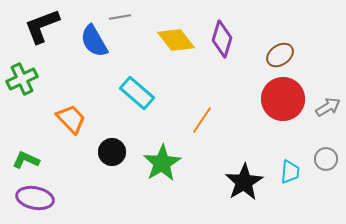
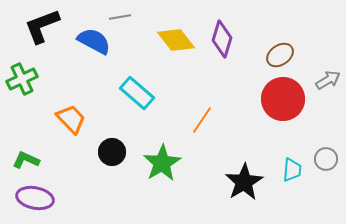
blue semicircle: rotated 148 degrees clockwise
gray arrow: moved 27 px up
cyan trapezoid: moved 2 px right, 2 px up
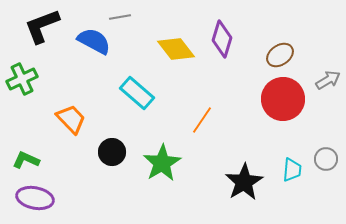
yellow diamond: moved 9 px down
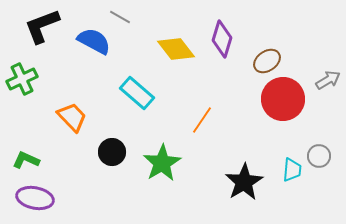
gray line: rotated 40 degrees clockwise
brown ellipse: moved 13 px left, 6 px down
orange trapezoid: moved 1 px right, 2 px up
gray circle: moved 7 px left, 3 px up
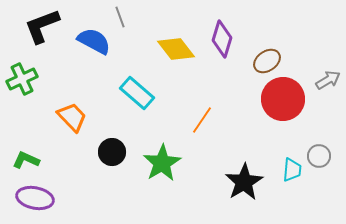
gray line: rotated 40 degrees clockwise
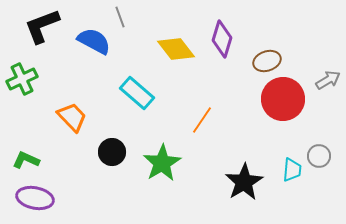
brown ellipse: rotated 16 degrees clockwise
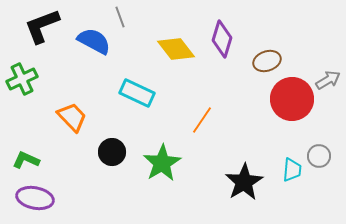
cyan rectangle: rotated 16 degrees counterclockwise
red circle: moved 9 px right
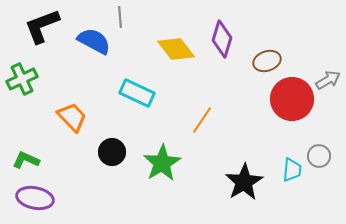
gray line: rotated 15 degrees clockwise
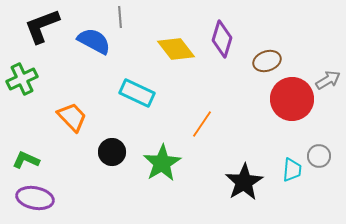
orange line: moved 4 px down
